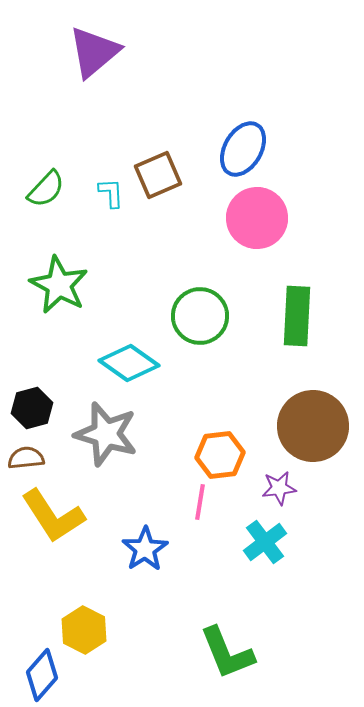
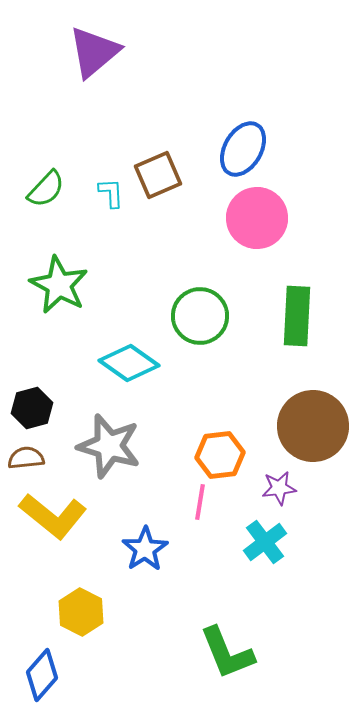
gray star: moved 3 px right, 12 px down
yellow L-shape: rotated 18 degrees counterclockwise
yellow hexagon: moved 3 px left, 18 px up
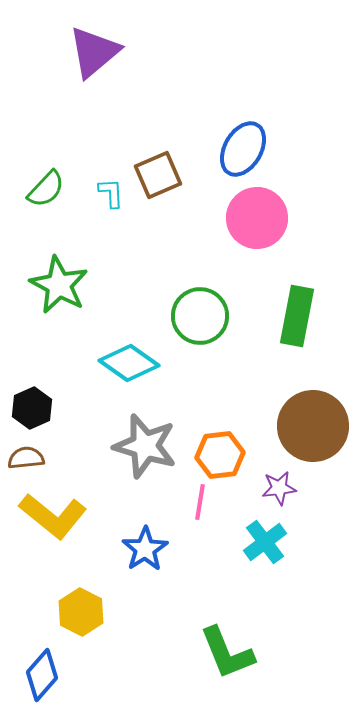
green rectangle: rotated 8 degrees clockwise
black hexagon: rotated 9 degrees counterclockwise
gray star: moved 36 px right
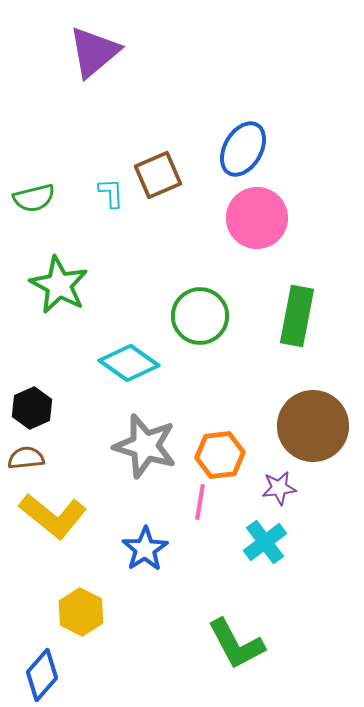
green semicircle: moved 12 px left, 9 px down; rotated 33 degrees clockwise
green L-shape: moved 9 px right, 9 px up; rotated 6 degrees counterclockwise
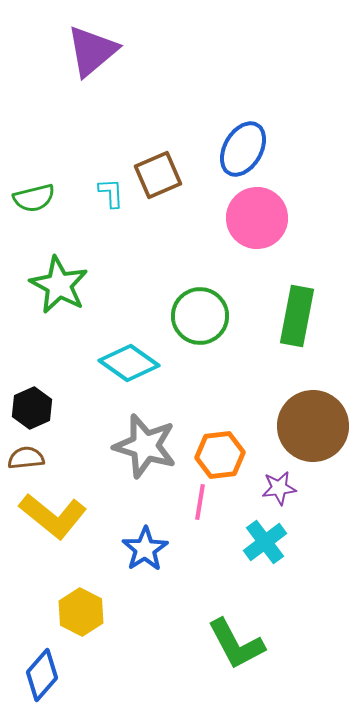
purple triangle: moved 2 px left, 1 px up
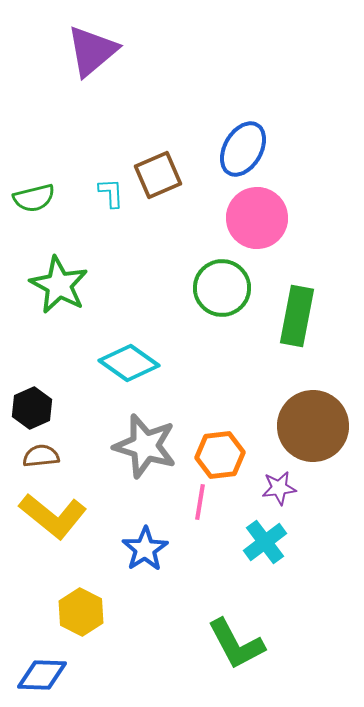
green circle: moved 22 px right, 28 px up
brown semicircle: moved 15 px right, 2 px up
blue diamond: rotated 51 degrees clockwise
